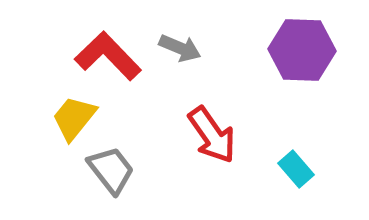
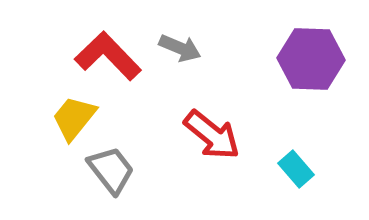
purple hexagon: moved 9 px right, 9 px down
red arrow: rotated 16 degrees counterclockwise
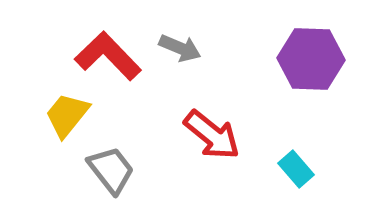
yellow trapezoid: moved 7 px left, 3 px up
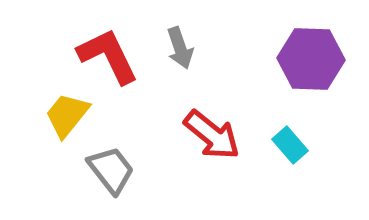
gray arrow: rotated 48 degrees clockwise
red L-shape: rotated 18 degrees clockwise
cyan rectangle: moved 6 px left, 24 px up
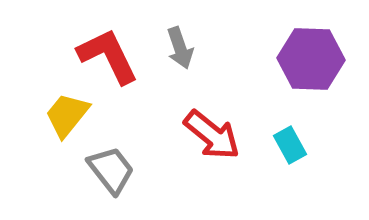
cyan rectangle: rotated 12 degrees clockwise
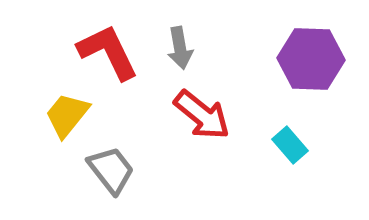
gray arrow: rotated 9 degrees clockwise
red L-shape: moved 4 px up
red arrow: moved 10 px left, 20 px up
cyan rectangle: rotated 12 degrees counterclockwise
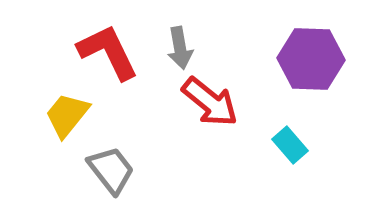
red arrow: moved 8 px right, 13 px up
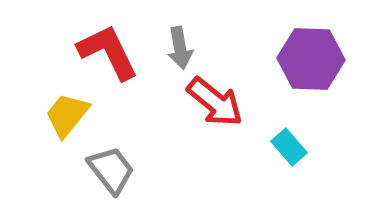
red arrow: moved 5 px right
cyan rectangle: moved 1 px left, 2 px down
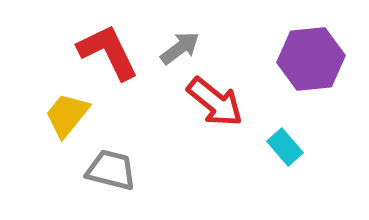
gray arrow: rotated 117 degrees counterclockwise
purple hexagon: rotated 8 degrees counterclockwise
cyan rectangle: moved 4 px left
gray trapezoid: rotated 38 degrees counterclockwise
